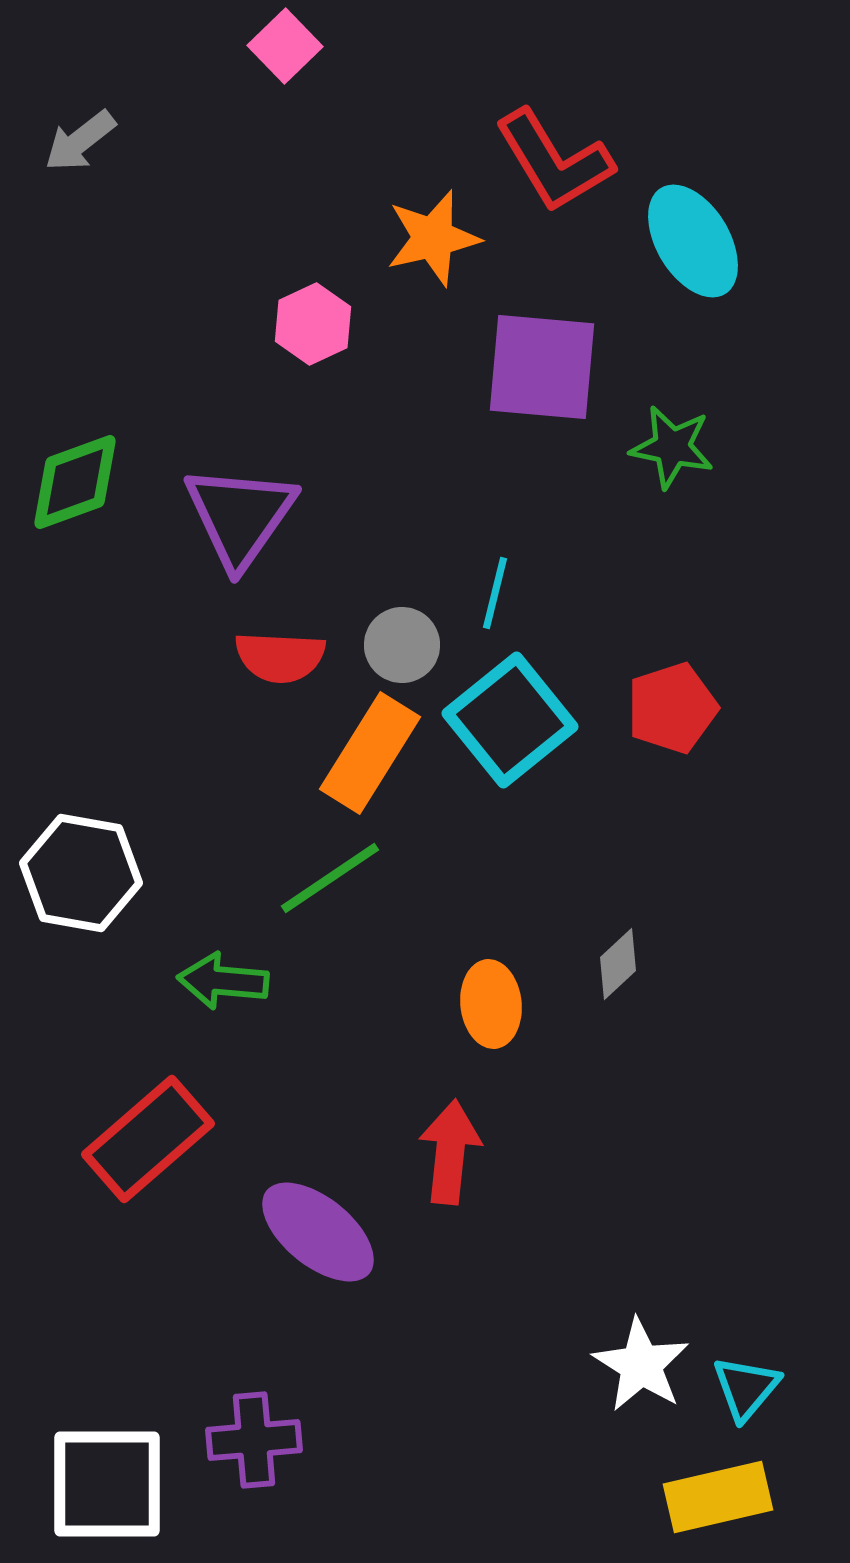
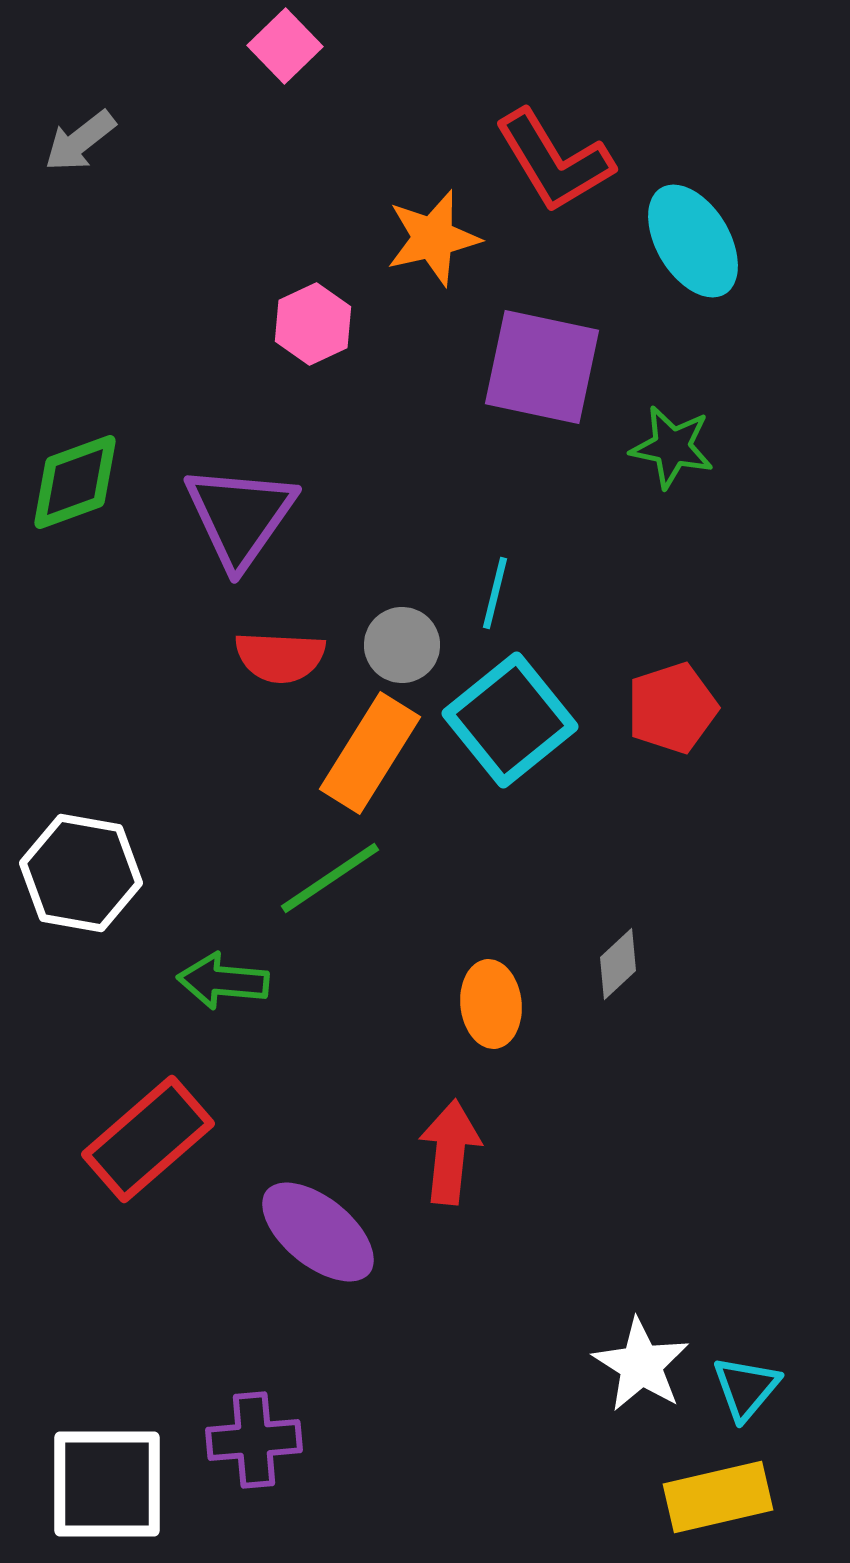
purple square: rotated 7 degrees clockwise
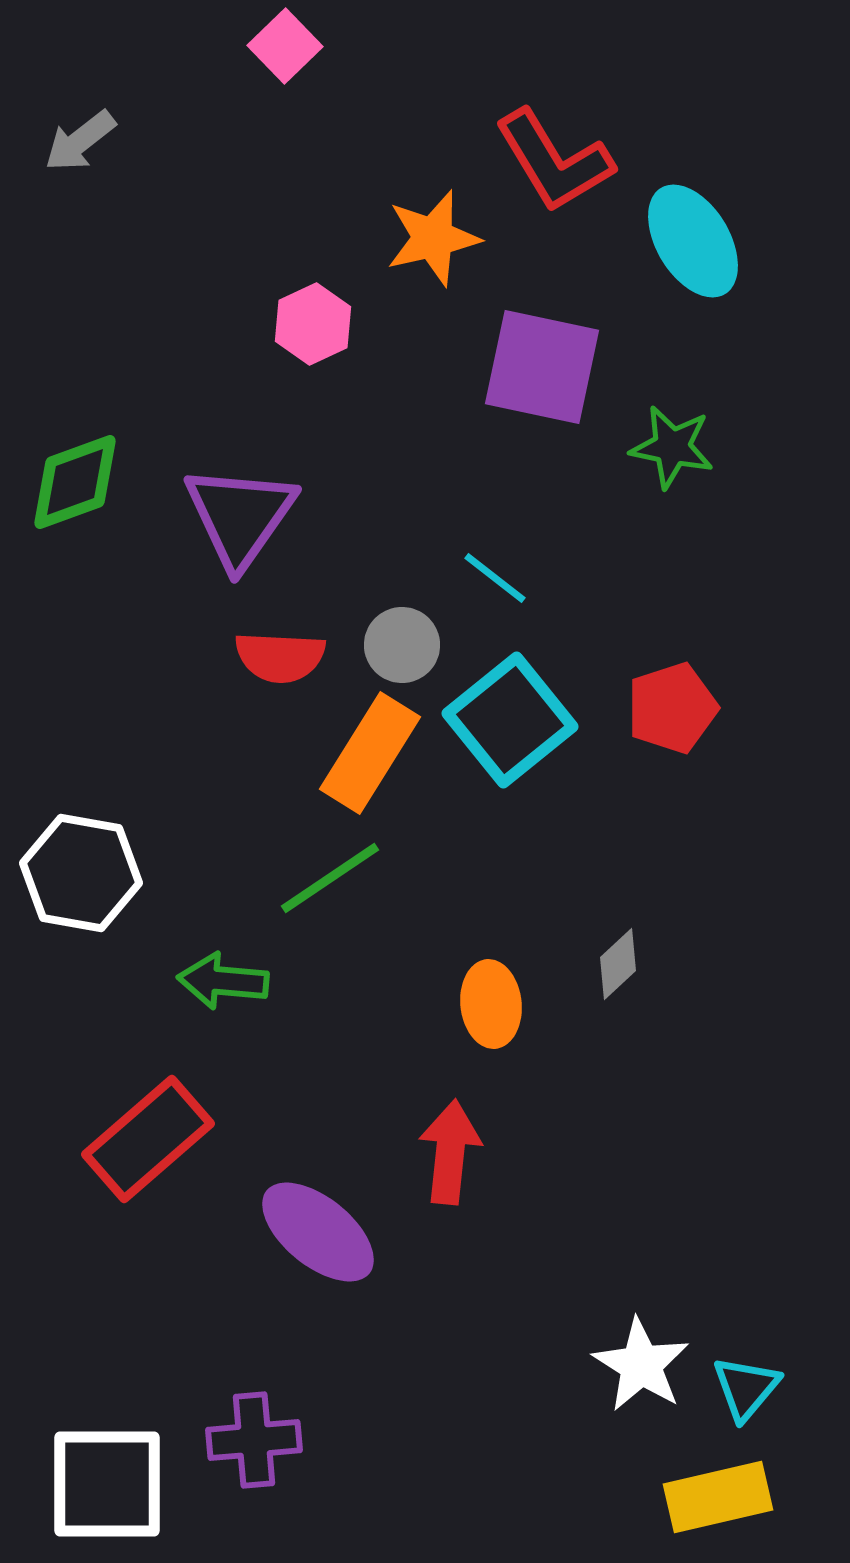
cyan line: moved 15 px up; rotated 66 degrees counterclockwise
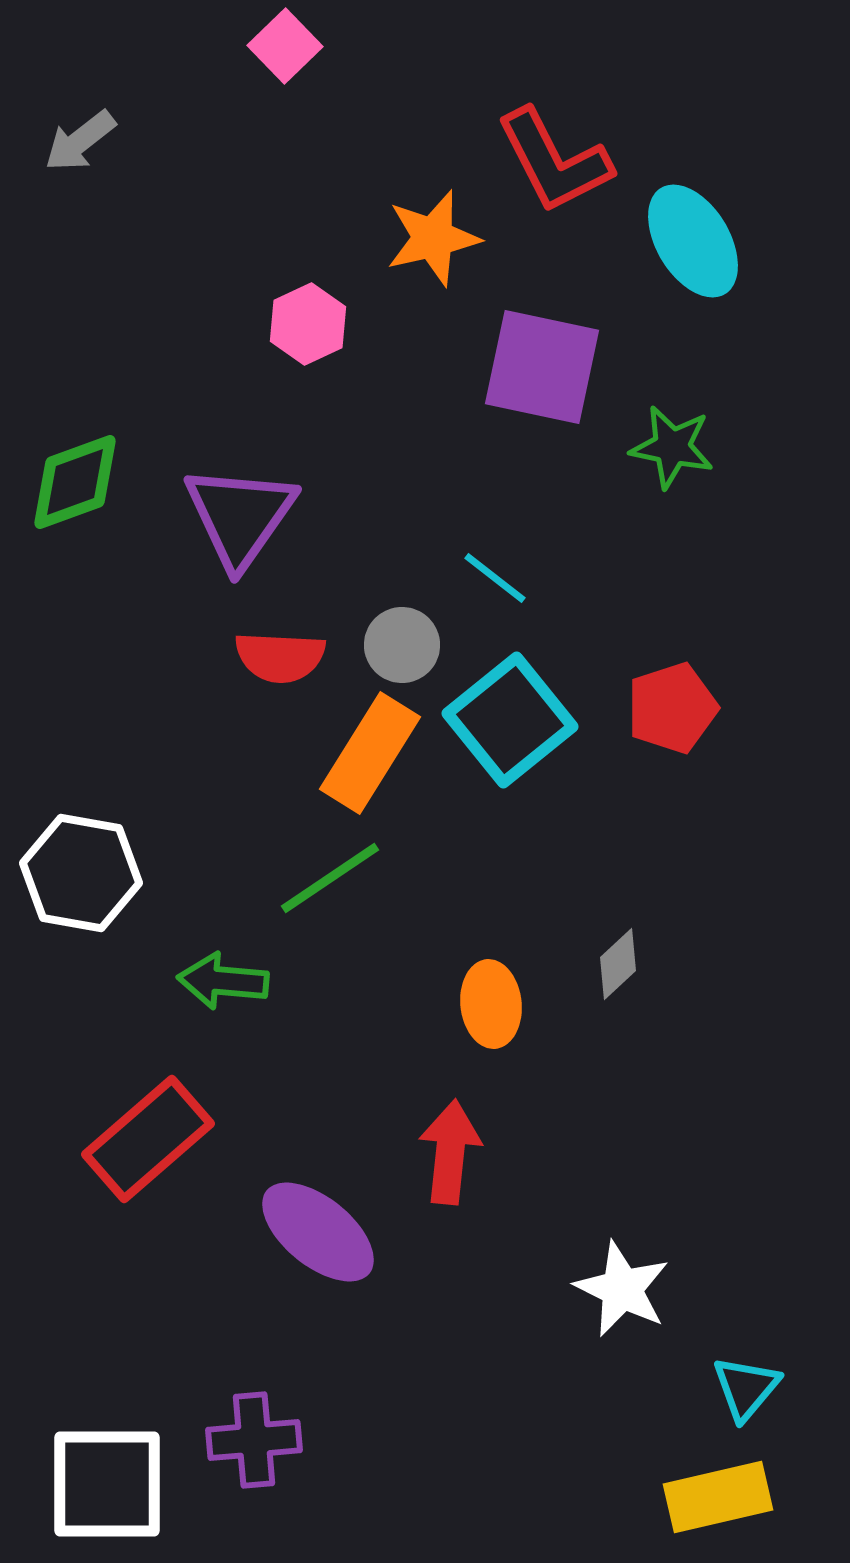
red L-shape: rotated 4 degrees clockwise
pink hexagon: moved 5 px left
white star: moved 19 px left, 76 px up; rotated 6 degrees counterclockwise
